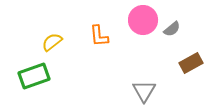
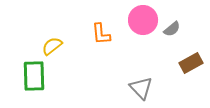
orange L-shape: moved 2 px right, 2 px up
yellow semicircle: moved 4 px down
green rectangle: rotated 72 degrees counterclockwise
gray triangle: moved 3 px left, 3 px up; rotated 15 degrees counterclockwise
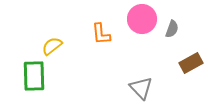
pink circle: moved 1 px left, 1 px up
gray semicircle: rotated 30 degrees counterclockwise
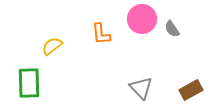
gray semicircle: rotated 126 degrees clockwise
brown rectangle: moved 27 px down
green rectangle: moved 5 px left, 7 px down
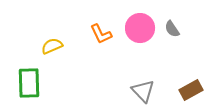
pink circle: moved 2 px left, 9 px down
orange L-shape: rotated 20 degrees counterclockwise
yellow semicircle: rotated 15 degrees clockwise
gray triangle: moved 2 px right, 3 px down
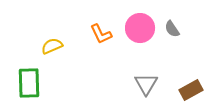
gray triangle: moved 3 px right, 7 px up; rotated 15 degrees clockwise
